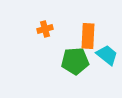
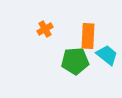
orange cross: rotated 14 degrees counterclockwise
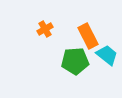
orange rectangle: rotated 30 degrees counterclockwise
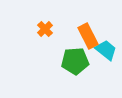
orange cross: rotated 14 degrees counterclockwise
cyan trapezoid: moved 1 px left, 5 px up
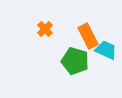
cyan trapezoid: rotated 15 degrees counterclockwise
green pentagon: rotated 20 degrees clockwise
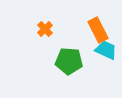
orange rectangle: moved 10 px right, 6 px up
green pentagon: moved 6 px left; rotated 12 degrees counterclockwise
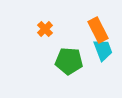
cyan trapezoid: moved 3 px left; rotated 45 degrees clockwise
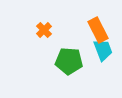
orange cross: moved 1 px left, 1 px down
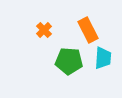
orange rectangle: moved 10 px left
cyan trapezoid: moved 8 px down; rotated 25 degrees clockwise
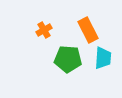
orange cross: rotated 14 degrees clockwise
green pentagon: moved 1 px left, 2 px up
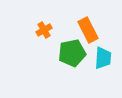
green pentagon: moved 4 px right, 6 px up; rotated 16 degrees counterclockwise
